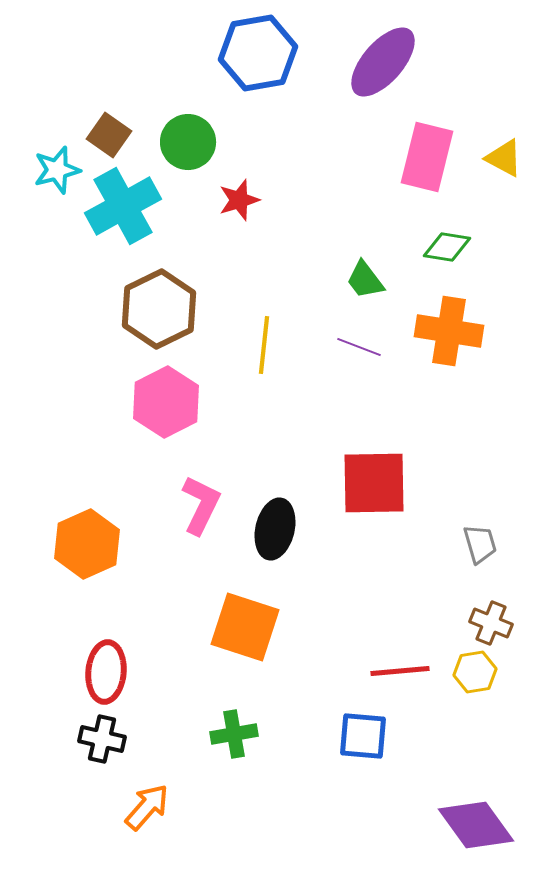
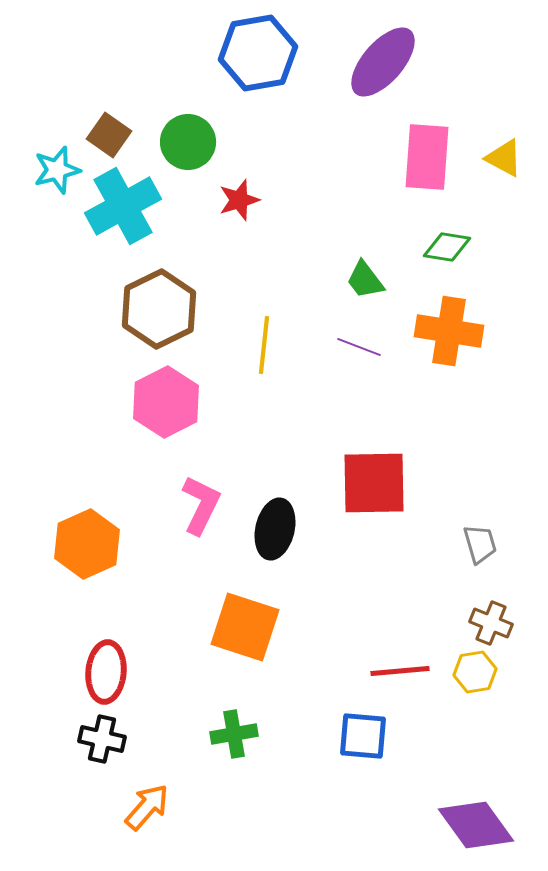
pink rectangle: rotated 10 degrees counterclockwise
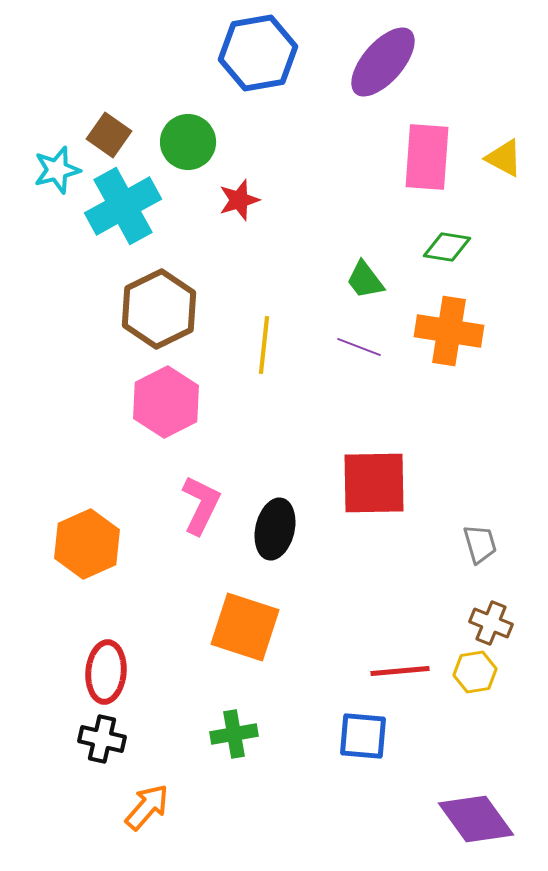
purple diamond: moved 6 px up
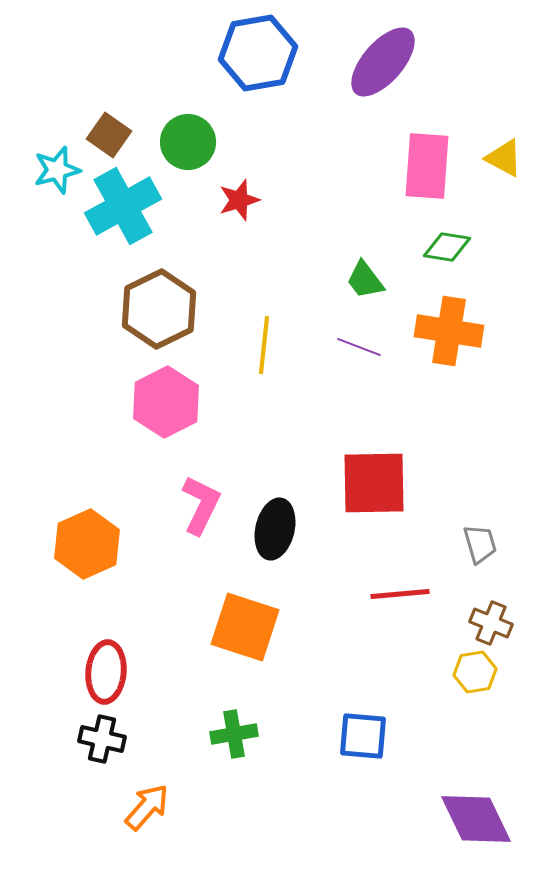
pink rectangle: moved 9 px down
red line: moved 77 px up
purple diamond: rotated 10 degrees clockwise
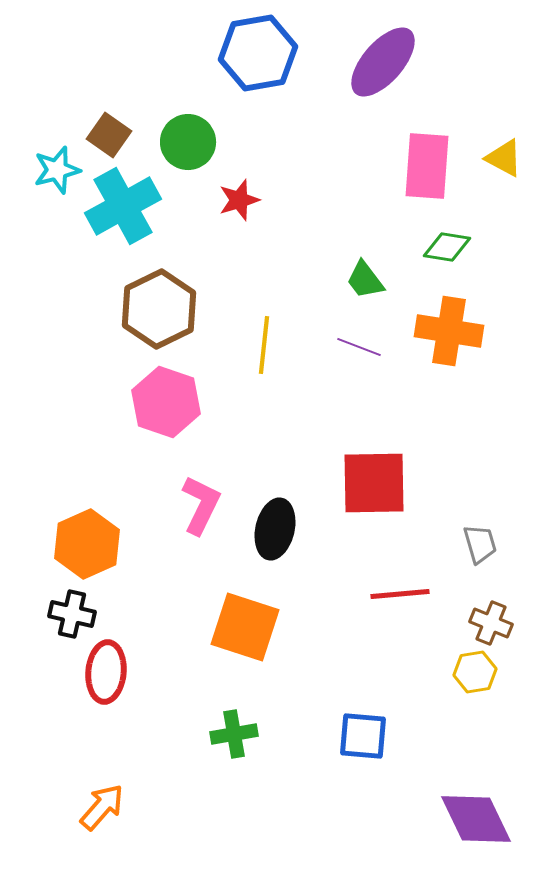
pink hexagon: rotated 14 degrees counterclockwise
black cross: moved 30 px left, 125 px up
orange arrow: moved 45 px left
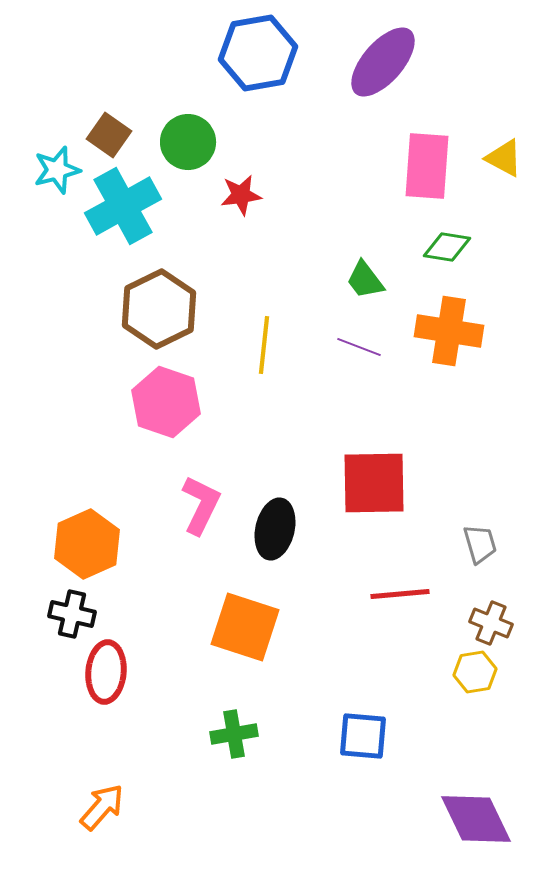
red star: moved 2 px right, 5 px up; rotated 9 degrees clockwise
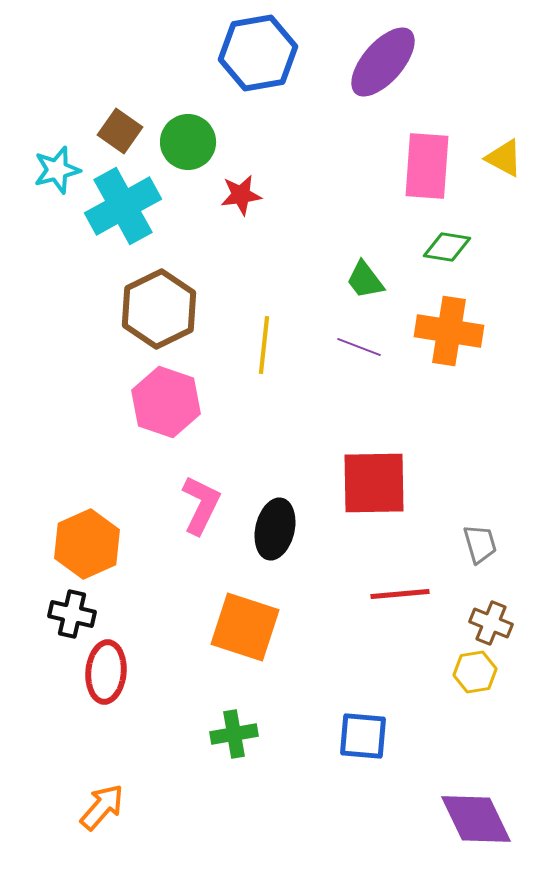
brown square: moved 11 px right, 4 px up
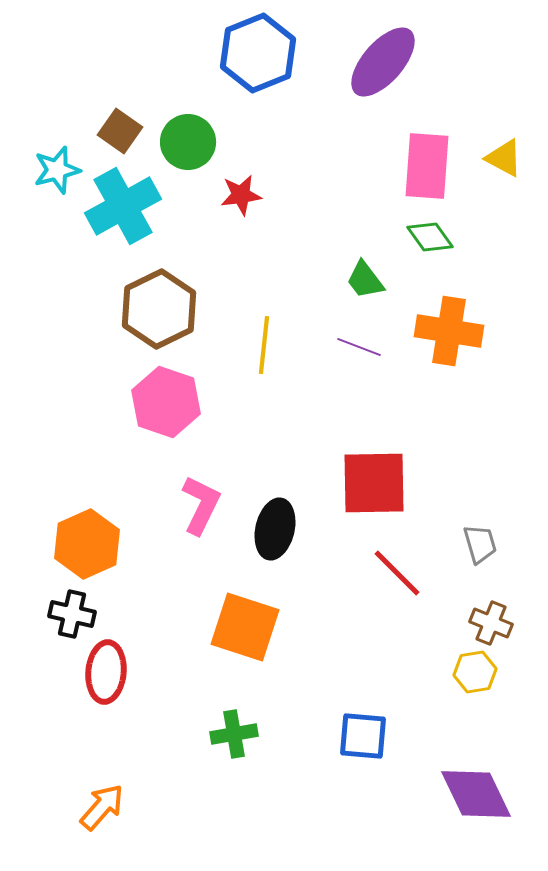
blue hexagon: rotated 12 degrees counterclockwise
green diamond: moved 17 px left, 10 px up; rotated 45 degrees clockwise
red line: moved 3 px left, 21 px up; rotated 50 degrees clockwise
purple diamond: moved 25 px up
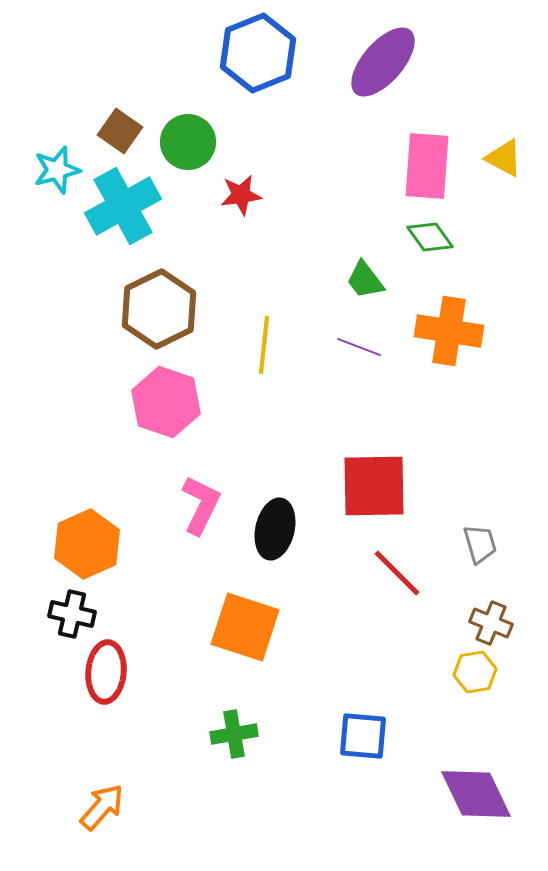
red square: moved 3 px down
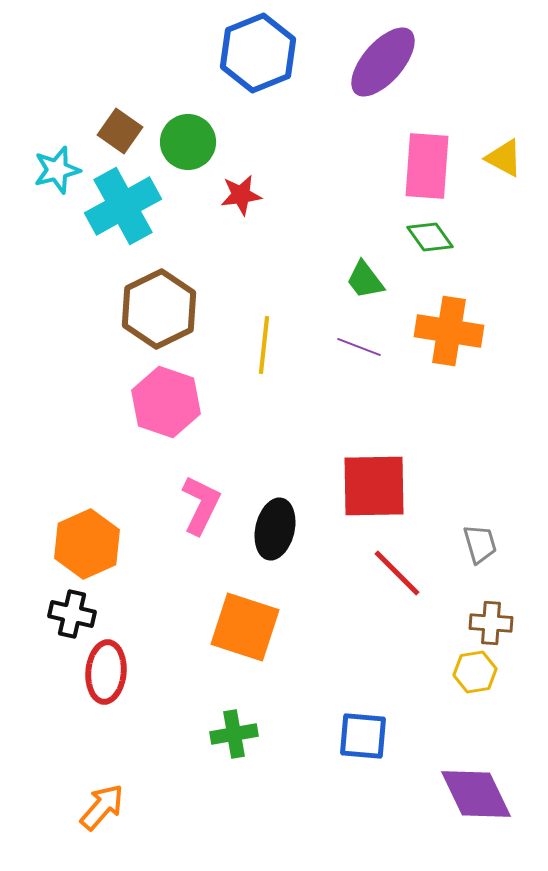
brown cross: rotated 18 degrees counterclockwise
